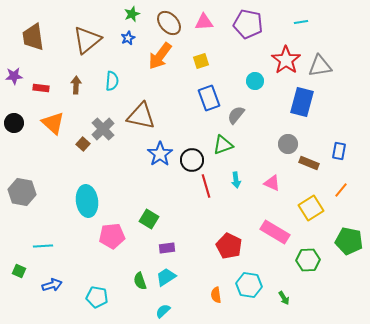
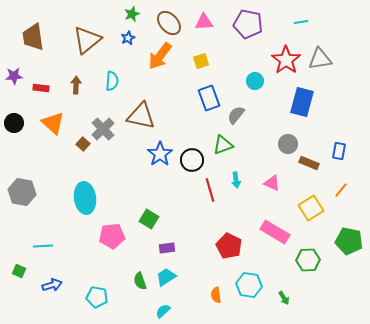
gray triangle at (320, 66): moved 7 px up
red line at (206, 186): moved 4 px right, 4 px down
cyan ellipse at (87, 201): moved 2 px left, 3 px up
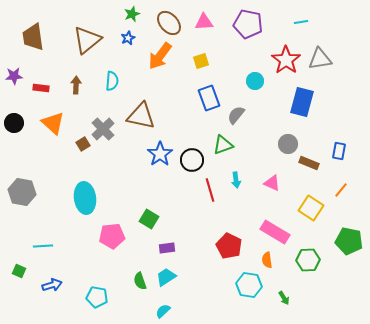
brown square at (83, 144): rotated 16 degrees clockwise
yellow square at (311, 208): rotated 25 degrees counterclockwise
orange semicircle at (216, 295): moved 51 px right, 35 px up
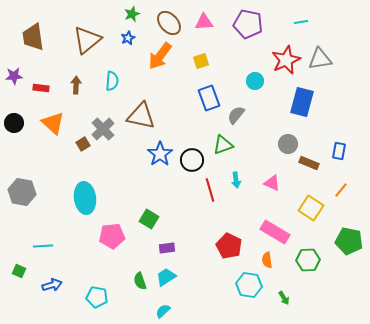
red star at (286, 60): rotated 12 degrees clockwise
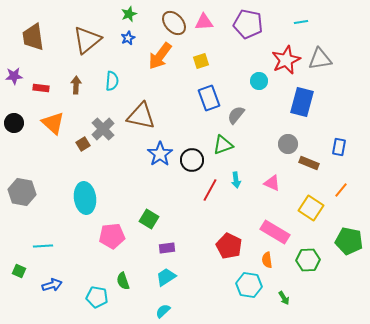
green star at (132, 14): moved 3 px left
brown ellipse at (169, 23): moved 5 px right
cyan circle at (255, 81): moved 4 px right
blue rectangle at (339, 151): moved 4 px up
red line at (210, 190): rotated 45 degrees clockwise
green semicircle at (140, 281): moved 17 px left
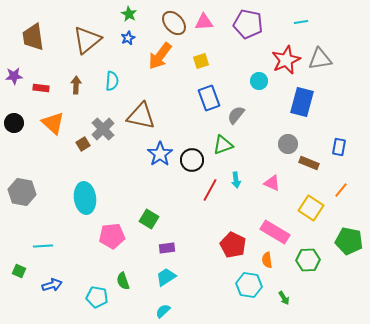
green star at (129, 14): rotated 21 degrees counterclockwise
red pentagon at (229, 246): moved 4 px right, 1 px up
